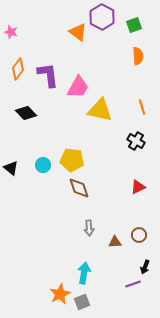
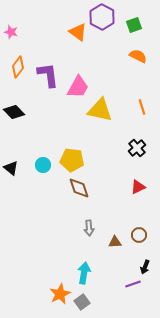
orange semicircle: rotated 60 degrees counterclockwise
orange diamond: moved 2 px up
black diamond: moved 12 px left, 1 px up
black cross: moved 1 px right, 7 px down; rotated 18 degrees clockwise
gray square: rotated 14 degrees counterclockwise
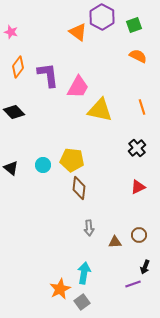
brown diamond: rotated 25 degrees clockwise
orange star: moved 5 px up
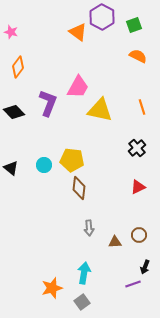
purple L-shape: moved 28 px down; rotated 28 degrees clockwise
cyan circle: moved 1 px right
orange star: moved 8 px left, 1 px up; rotated 10 degrees clockwise
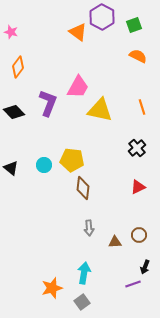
brown diamond: moved 4 px right
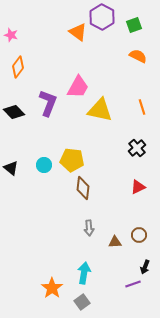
pink star: moved 3 px down
orange star: rotated 20 degrees counterclockwise
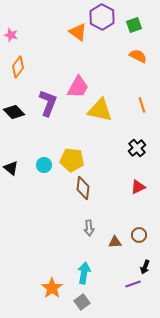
orange line: moved 2 px up
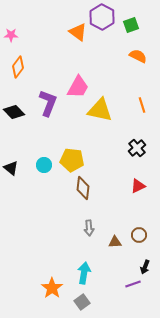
green square: moved 3 px left
pink star: rotated 16 degrees counterclockwise
red triangle: moved 1 px up
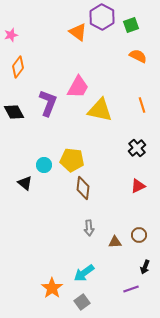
pink star: rotated 16 degrees counterclockwise
black diamond: rotated 15 degrees clockwise
black triangle: moved 14 px right, 15 px down
cyan arrow: rotated 135 degrees counterclockwise
purple line: moved 2 px left, 5 px down
